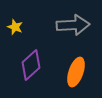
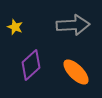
orange ellipse: rotated 64 degrees counterclockwise
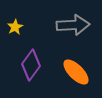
yellow star: rotated 21 degrees clockwise
purple diamond: rotated 12 degrees counterclockwise
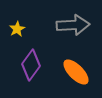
yellow star: moved 2 px right, 2 px down
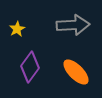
purple diamond: moved 1 px left, 2 px down
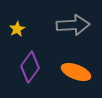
orange ellipse: rotated 24 degrees counterclockwise
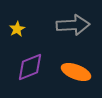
purple diamond: rotated 32 degrees clockwise
